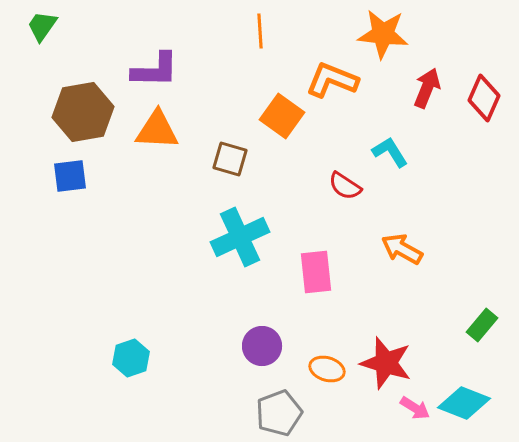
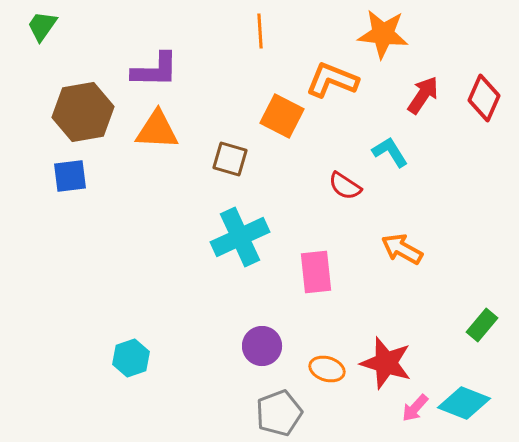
red arrow: moved 4 px left, 7 px down; rotated 12 degrees clockwise
orange square: rotated 9 degrees counterclockwise
pink arrow: rotated 100 degrees clockwise
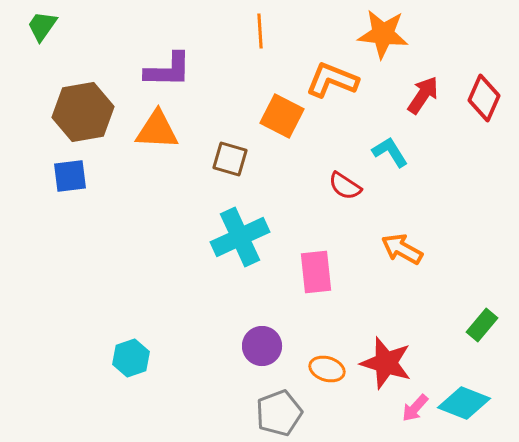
purple L-shape: moved 13 px right
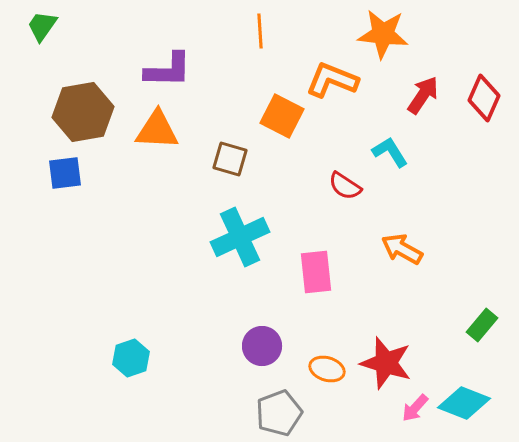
blue square: moved 5 px left, 3 px up
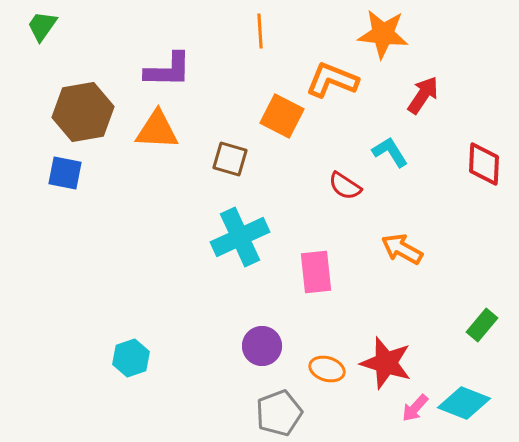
red diamond: moved 66 px down; rotated 21 degrees counterclockwise
blue square: rotated 18 degrees clockwise
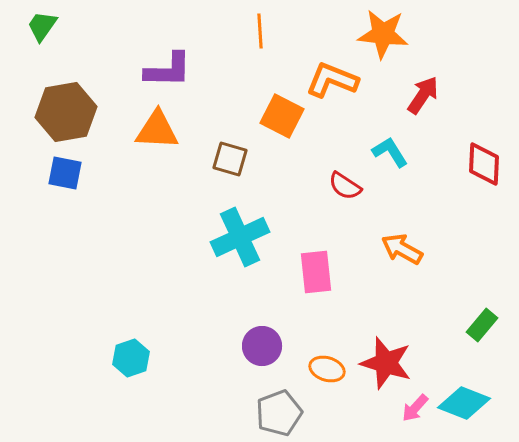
brown hexagon: moved 17 px left
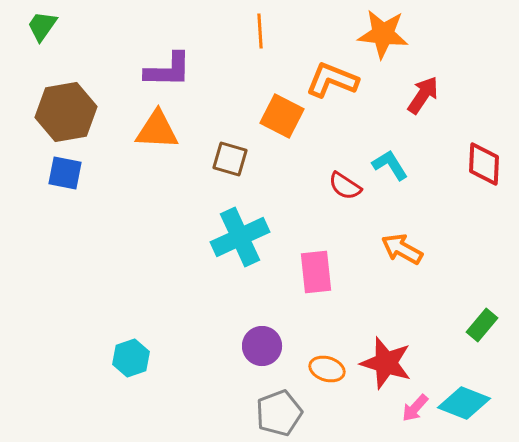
cyan L-shape: moved 13 px down
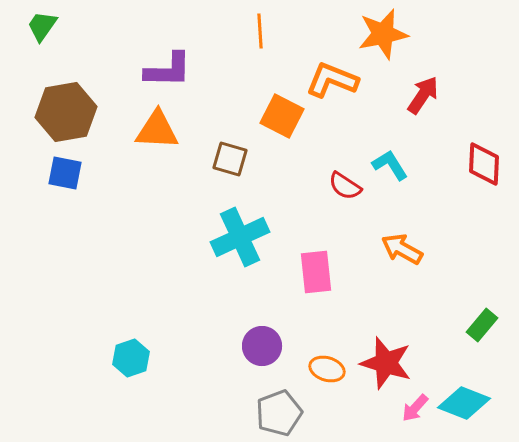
orange star: rotated 18 degrees counterclockwise
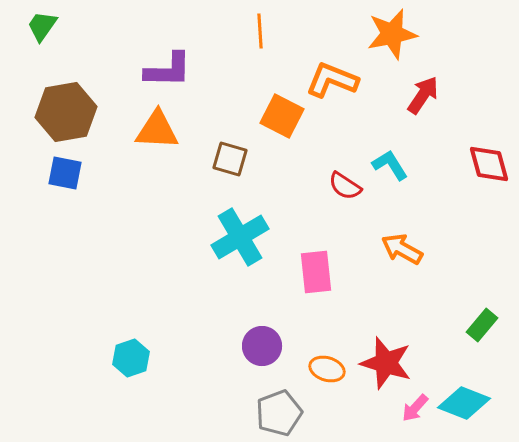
orange star: moved 9 px right
red diamond: moved 5 px right; rotated 18 degrees counterclockwise
cyan cross: rotated 6 degrees counterclockwise
